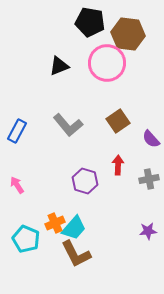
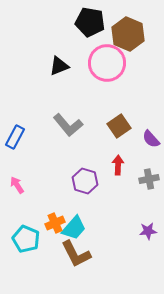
brown hexagon: rotated 16 degrees clockwise
brown square: moved 1 px right, 5 px down
blue rectangle: moved 2 px left, 6 px down
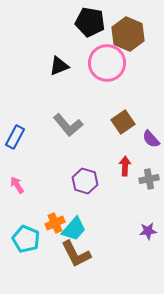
brown square: moved 4 px right, 4 px up
red arrow: moved 7 px right, 1 px down
cyan trapezoid: moved 1 px down
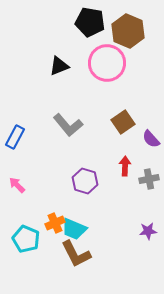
brown hexagon: moved 3 px up
pink arrow: rotated 12 degrees counterclockwise
cyan trapezoid: rotated 72 degrees clockwise
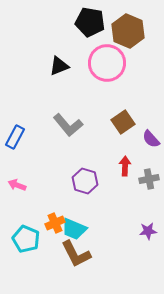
pink arrow: rotated 24 degrees counterclockwise
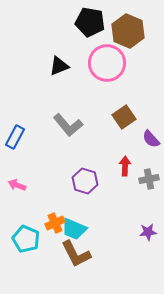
brown square: moved 1 px right, 5 px up
purple star: moved 1 px down
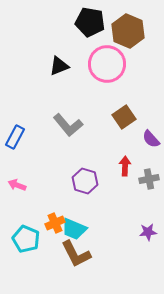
pink circle: moved 1 px down
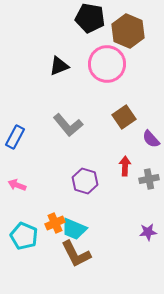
black pentagon: moved 4 px up
cyan pentagon: moved 2 px left, 3 px up
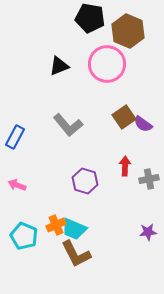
purple semicircle: moved 8 px left, 15 px up; rotated 12 degrees counterclockwise
orange cross: moved 1 px right, 2 px down
